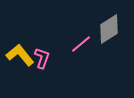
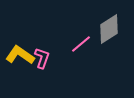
yellow L-shape: rotated 16 degrees counterclockwise
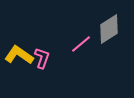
yellow L-shape: moved 1 px left
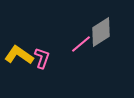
gray diamond: moved 8 px left, 3 px down
